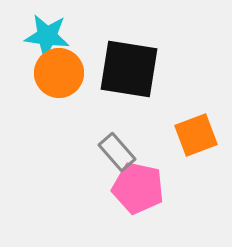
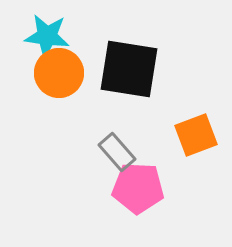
pink pentagon: rotated 9 degrees counterclockwise
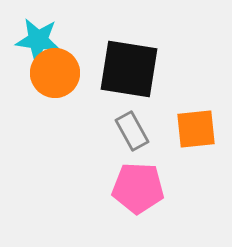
cyan star: moved 9 px left, 4 px down
orange circle: moved 4 px left
orange square: moved 6 px up; rotated 15 degrees clockwise
gray rectangle: moved 15 px right, 21 px up; rotated 12 degrees clockwise
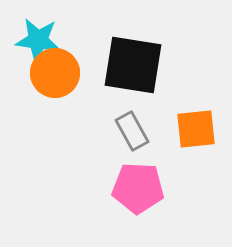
black square: moved 4 px right, 4 px up
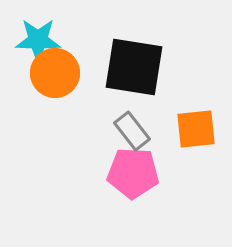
cyan star: rotated 6 degrees counterclockwise
black square: moved 1 px right, 2 px down
gray rectangle: rotated 9 degrees counterclockwise
pink pentagon: moved 5 px left, 15 px up
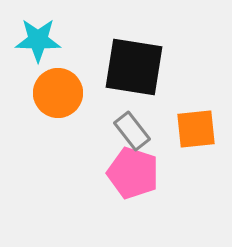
orange circle: moved 3 px right, 20 px down
pink pentagon: rotated 15 degrees clockwise
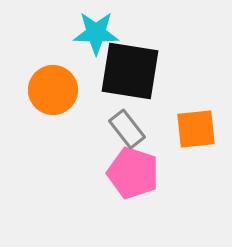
cyan star: moved 58 px right, 7 px up
black square: moved 4 px left, 4 px down
orange circle: moved 5 px left, 3 px up
gray rectangle: moved 5 px left, 2 px up
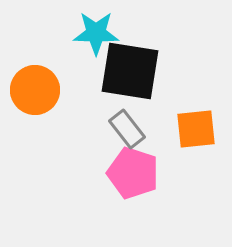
orange circle: moved 18 px left
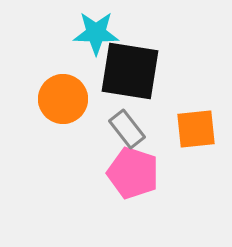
orange circle: moved 28 px right, 9 px down
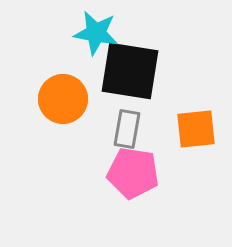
cyan star: rotated 9 degrees clockwise
gray rectangle: rotated 48 degrees clockwise
pink pentagon: rotated 9 degrees counterclockwise
